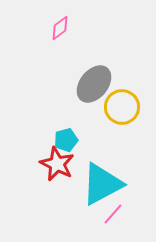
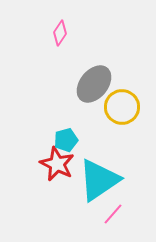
pink diamond: moved 5 px down; rotated 20 degrees counterclockwise
cyan triangle: moved 3 px left, 4 px up; rotated 6 degrees counterclockwise
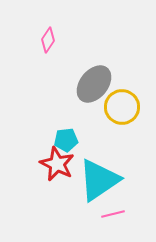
pink diamond: moved 12 px left, 7 px down
cyan pentagon: rotated 10 degrees clockwise
pink line: rotated 35 degrees clockwise
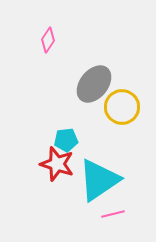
red star: rotated 8 degrees counterclockwise
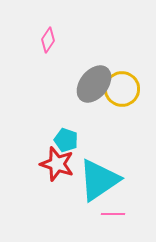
yellow circle: moved 18 px up
cyan pentagon: rotated 25 degrees clockwise
pink line: rotated 15 degrees clockwise
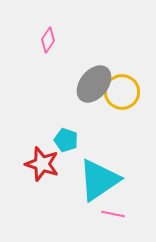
yellow circle: moved 3 px down
red star: moved 15 px left
pink line: rotated 10 degrees clockwise
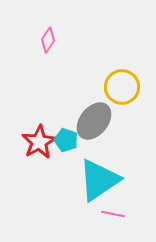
gray ellipse: moved 37 px down
yellow circle: moved 5 px up
red star: moved 3 px left, 22 px up; rotated 24 degrees clockwise
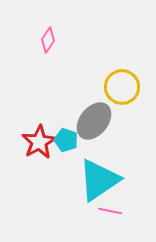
pink line: moved 3 px left, 3 px up
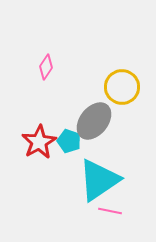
pink diamond: moved 2 px left, 27 px down
cyan pentagon: moved 3 px right, 1 px down
